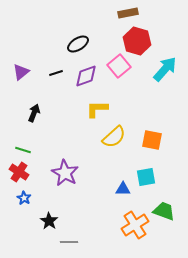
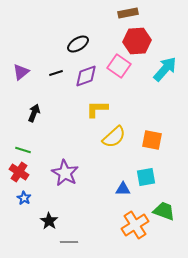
red hexagon: rotated 20 degrees counterclockwise
pink square: rotated 15 degrees counterclockwise
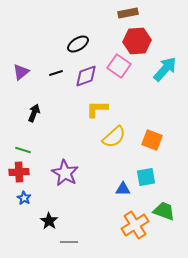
orange square: rotated 10 degrees clockwise
red cross: rotated 36 degrees counterclockwise
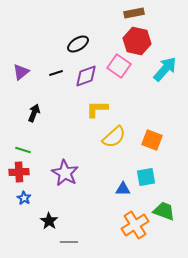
brown rectangle: moved 6 px right
red hexagon: rotated 16 degrees clockwise
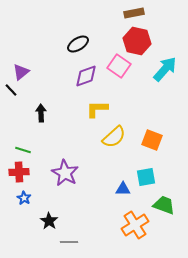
black line: moved 45 px left, 17 px down; rotated 64 degrees clockwise
black arrow: moved 7 px right; rotated 24 degrees counterclockwise
green trapezoid: moved 6 px up
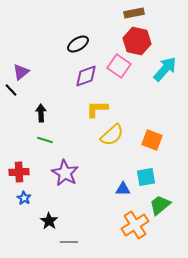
yellow semicircle: moved 2 px left, 2 px up
green line: moved 22 px right, 10 px up
green trapezoid: moved 4 px left; rotated 60 degrees counterclockwise
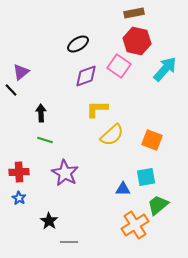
blue star: moved 5 px left
green trapezoid: moved 2 px left
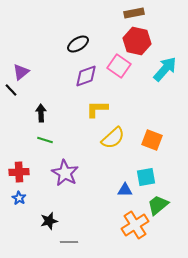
yellow semicircle: moved 1 px right, 3 px down
blue triangle: moved 2 px right, 1 px down
black star: rotated 24 degrees clockwise
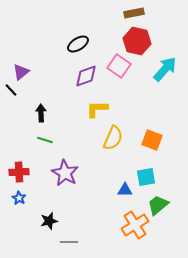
yellow semicircle: rotated 25 degrees counterclockwise
